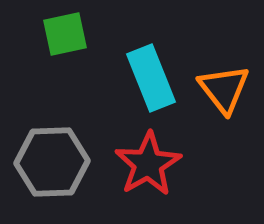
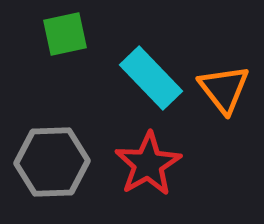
cyan rectangle: rotated 22 degrees counterclockwise
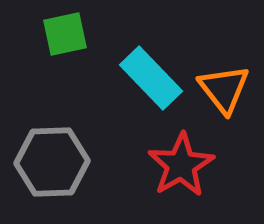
red star: moved 33 px right, 1 px down
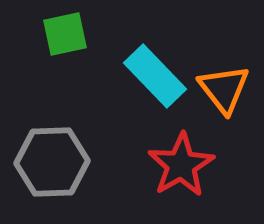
cyan rectangle: moved 4 px right, 2 px up
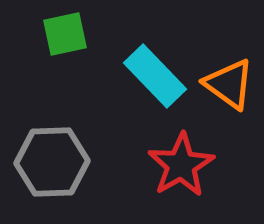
orange triangle: moved 5 px right, 5 px up; rotated 16 degrees counterclockwise
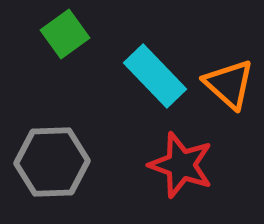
green square: rotated 24 degrees counterclockwise
orange triangle: rotated 6 degrees clockwise
red star: rotated 22 degrees counterclockwise
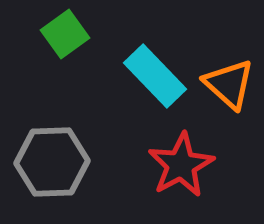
red star: rotated 24 degrees clockwise
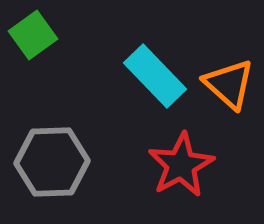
green square: moved 32 px left, 1 px down
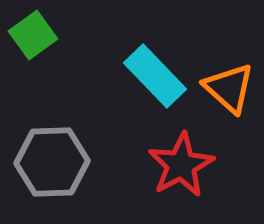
orange triangle: moved 4 px down
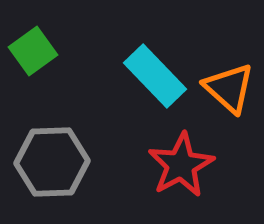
green square: moved 16 px down
